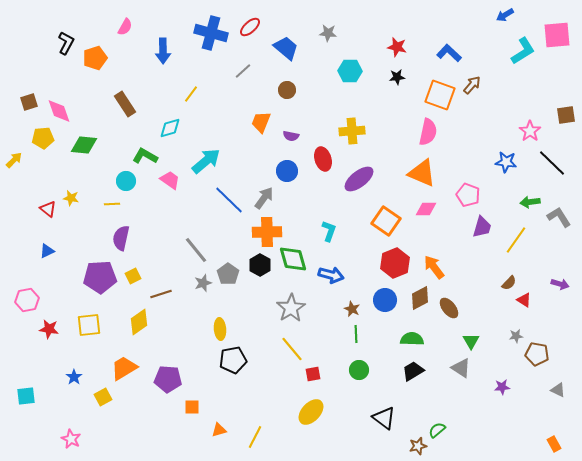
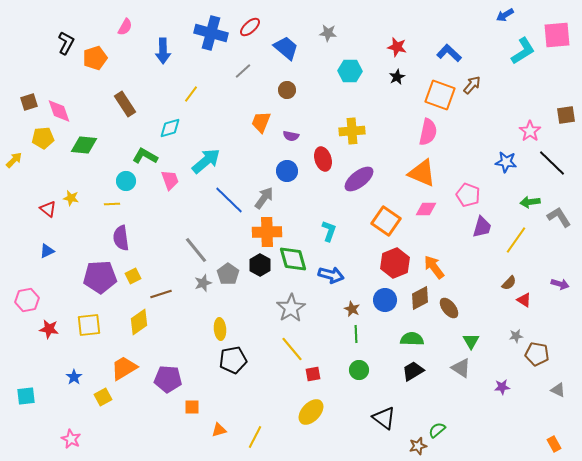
black star at (397, 77): rotated 21 degrees counterclockwise
pink trapezoid at (170, 180): rotated 35 degrees clockwise
purple semicircle at (121, 238): rotated 20 degrees counterclockwise
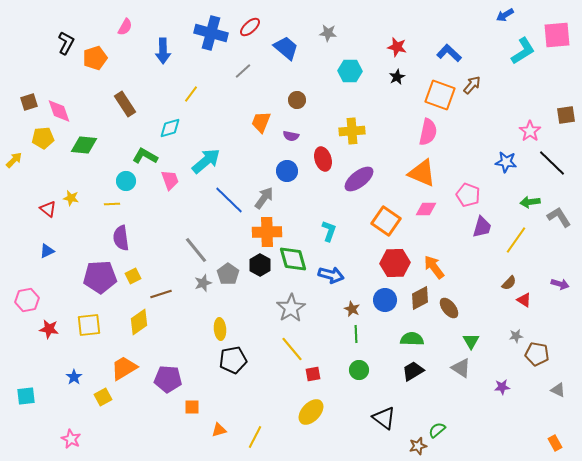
brown circle at (287, 90): moved 10 px right, 10 px down
red hexagon at (395, 263): rotated 20 degrees clockwise
orange rectangle at (554, 444): moved 1 px right, 1 px up
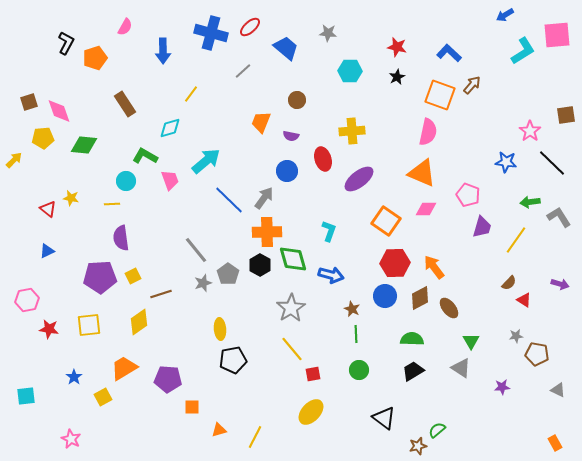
blue circle at (385, 300): moved 4 px up
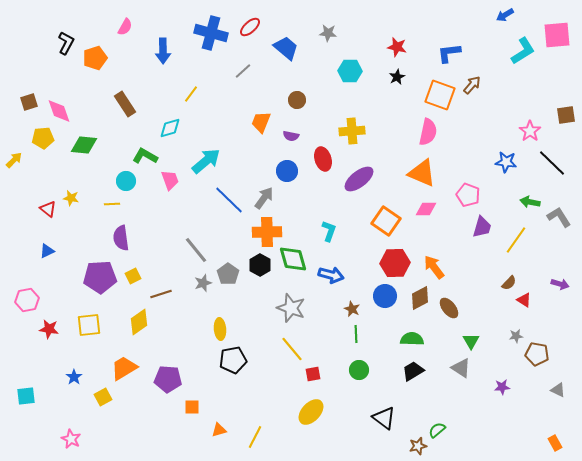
blue L-shape at (449, 53): rotated 50 degrees counterclockwise
green arrow at (530, 202): rotated 18 degrees clockwise
gray star at (291, 308): rotated 20 degrees counterclockwise
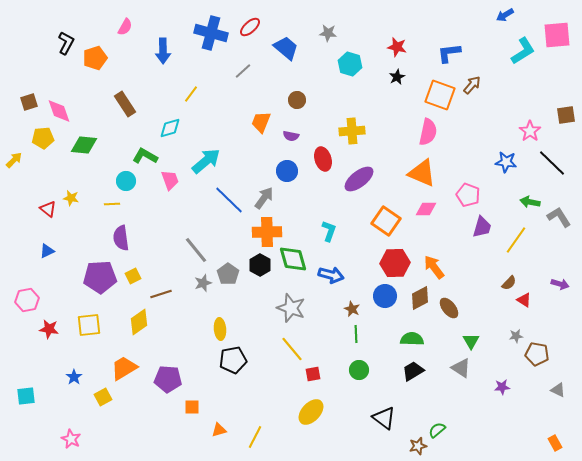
cyan hexagon at (350, 71): moved 7 px up; rotated 15 degrees clockwise
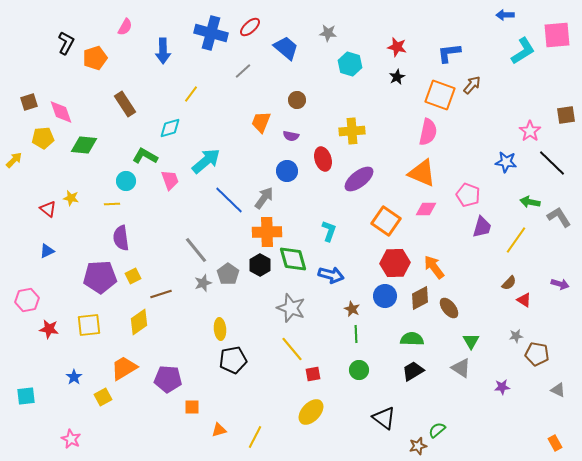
blue arrow at (505, 15): rotated 30 degrees clockwise
pink diamond at (59, 111): moved 2 px right, 1 px down
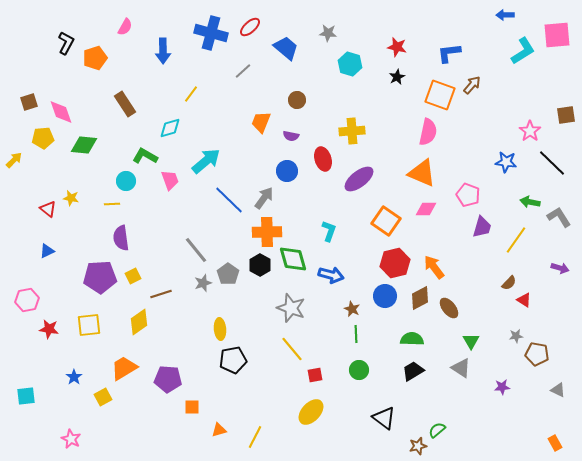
red hexagon at (395, 263): rotated 12 degrees counterclockwise
purple arrow at (560, 284): moved 16 px up
red square at (313, 374): moved 2 px right, 1 px down
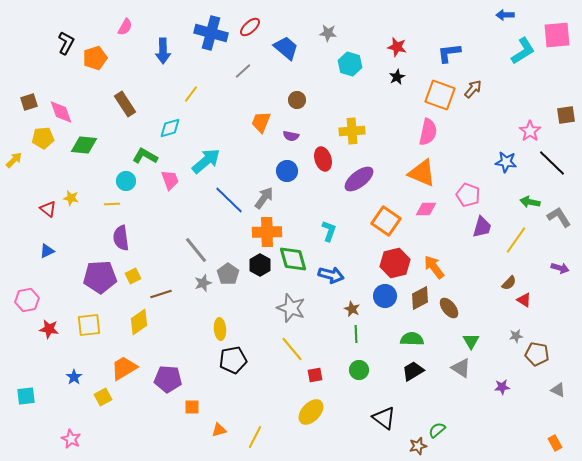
brown arrow at (472, 85): moved 1 px right, 4 px down
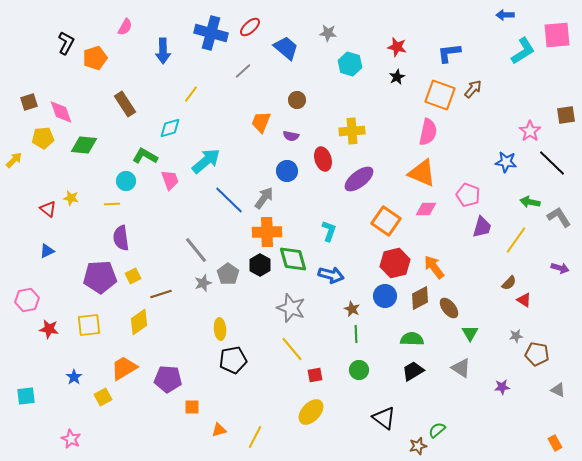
green triangle at (471, 341): moved 1 px left, 8 px up
